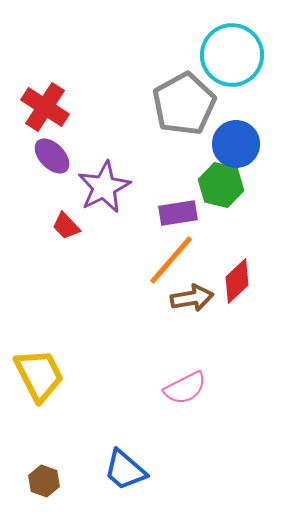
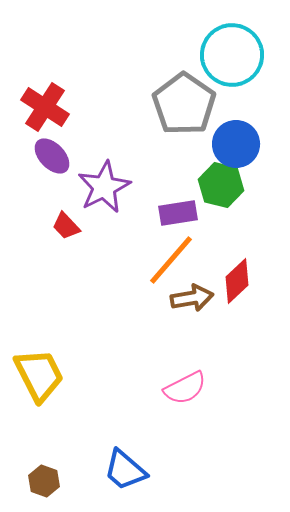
gray pentagon: rotated 8 degrees counterclockwise
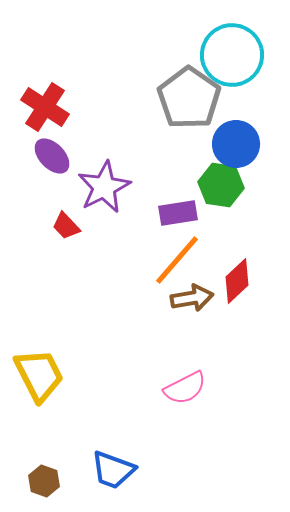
gray pentagon: moved 5 px right, 6 px up
green hexagon: rotated 6 degrees counterclockwise
orange line: moved 6 px right
blue trapezoid: moved 12 px left; rotated 21 degrees counterclockwise
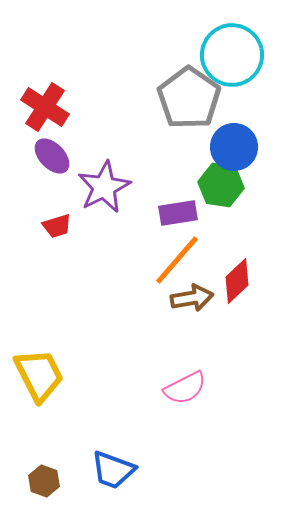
blue circle: moved 2 px left, 3 px down
red trapezoid: moved 9 px left; rotated 64 degrees counterclockwise
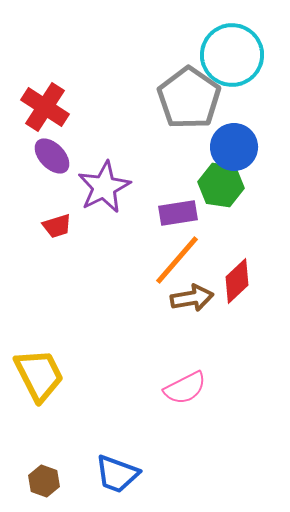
blue trapezoid: moved 4 px right, 4 px down
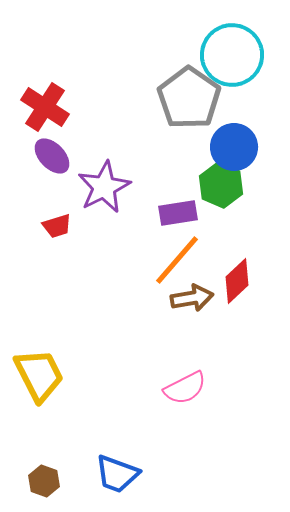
green hexagon: rotated 15 degrees clockwise
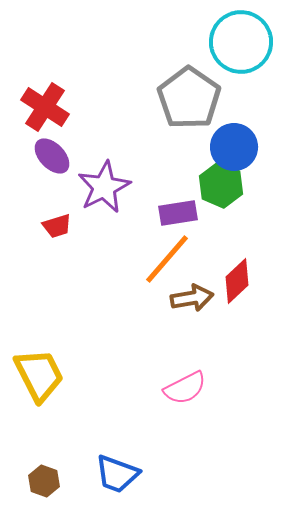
cyan circle: moved 9 px right, 13 px up
orange line: moved 10 px left, 1 px up
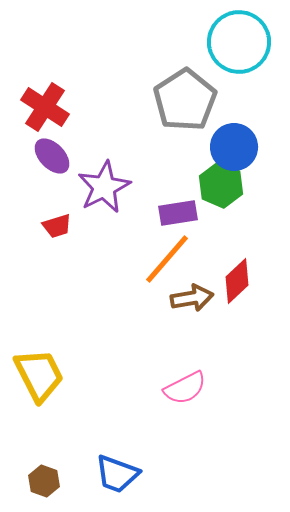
cyan circle: moved 2 px left
gray pentagon: moved 4 px left, 2 px down; rotated 4 degrees clockwise
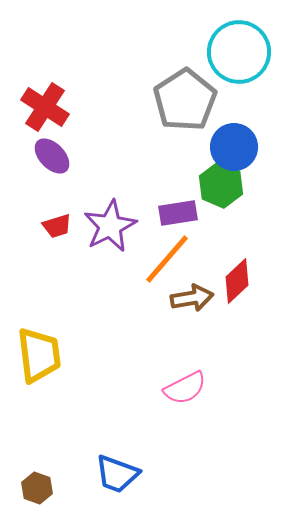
cyan circle: moved 10 px down
purple star: moved 6 px right, 39 px down
yellow trapezoid: moved 20 px up; rotated 20 degrees clockwise
brown hexagon: moved 7 px left, 7 px down
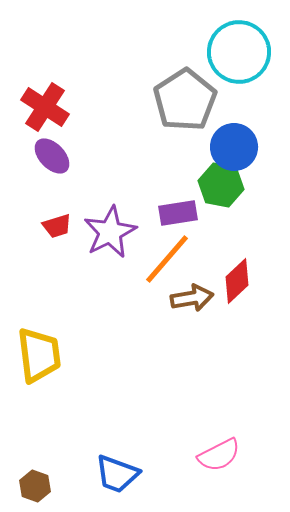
green hexagon: rotated 12 degrees counterclockwise
purple star: moved 6 px down
pink semicircle: moved 34 px right, 67 px down
brown hexagon: moved 2 px left, 2 px up
